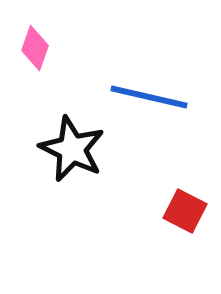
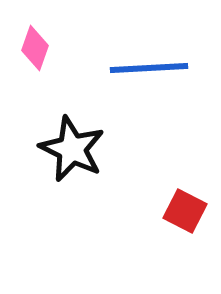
blue line: moved 29 px up; rotated 16 degrees counterclockwise
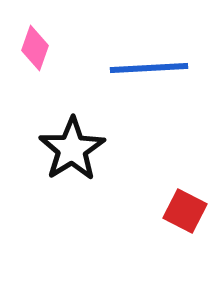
black star: rotated 14 degrees clockwise
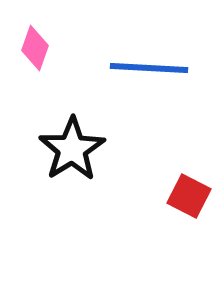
blue line: rotated 6 degrees clockwise
red square: moved 4 px right, 15 px up
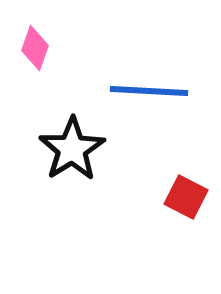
blue line: moved 23 px down
red square: moved 3 px left, 1 px down
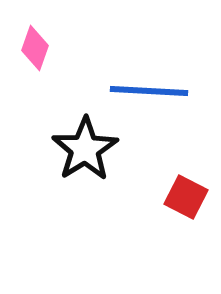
black star: moved 13 px right
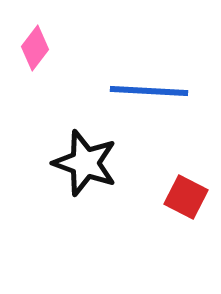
pink diamond: rotated 18 degrees clockwise
black star: moved 14 px down; rotated 20 degrees counterclockwise
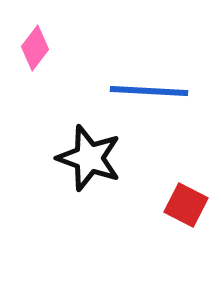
black star: moved 4 px right, 5 px up
red square: moved 8 px down
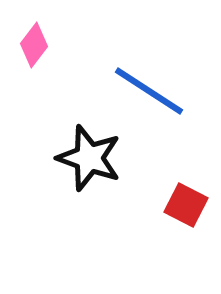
pink diamond: moved 1 px left, 3 px up
blue line: rotated 30 degrees clockwise
